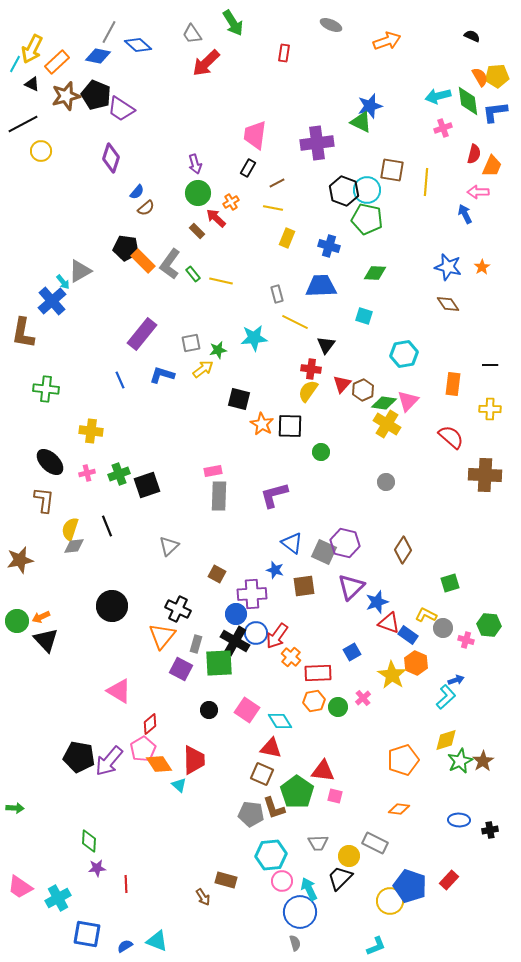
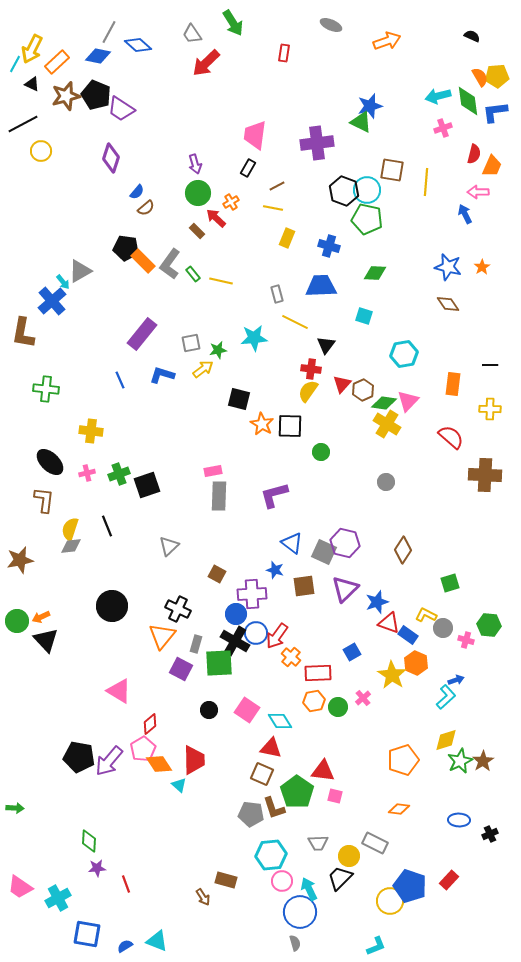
brown line at (277, 183): moved 3 px down
gray diamond at (74, 546): moved 3 px left
purple triangle at (351, 587): moved 6 px left, 2 px down
black cross at (490, 830): moved 4 px down; rotated 14 degrees counterclockwise
red line at (126, 884): rotated 18 degrees counterclockwise
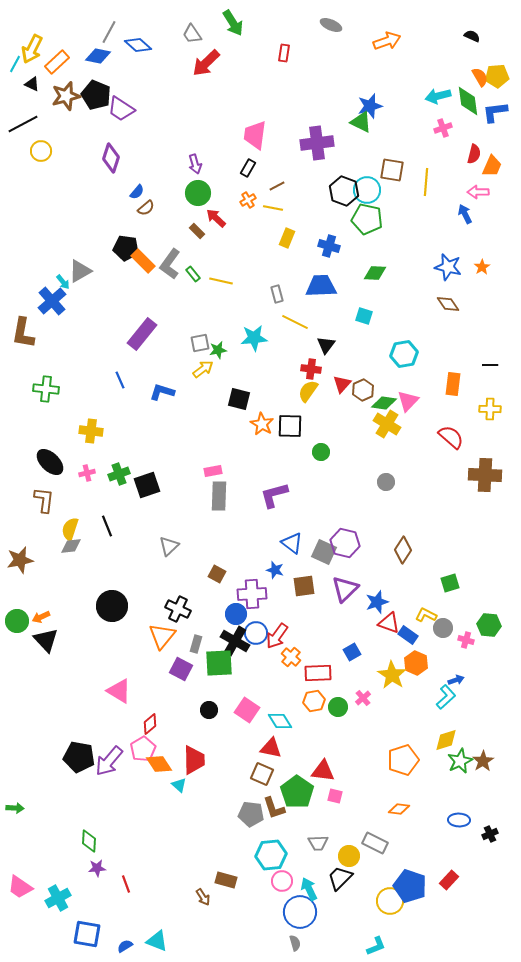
orange cross at (231, 202): moved 17 px right, 2 px up
gray square at (191, 343): moved 9 px right
blue L-shape at (162, 375): moved 17 px down
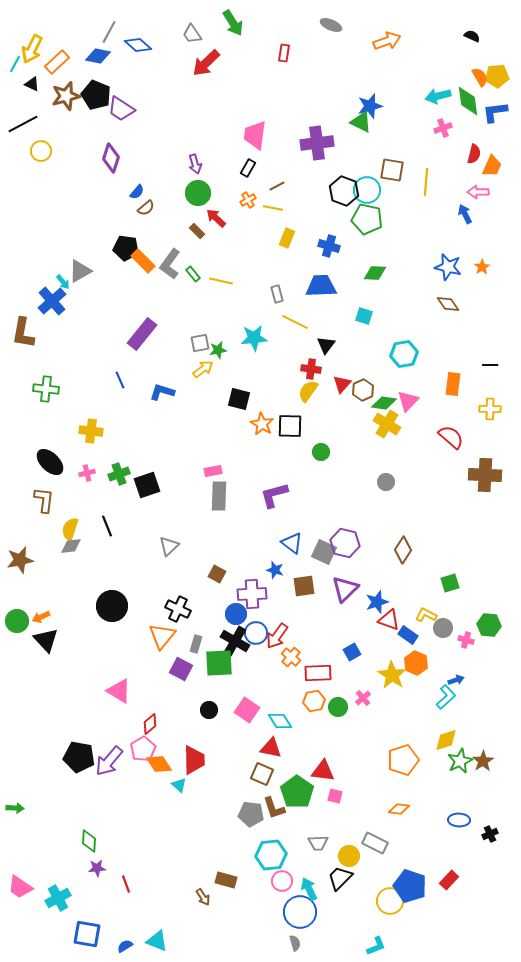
red triangle at (389, 623): moved 3 px up
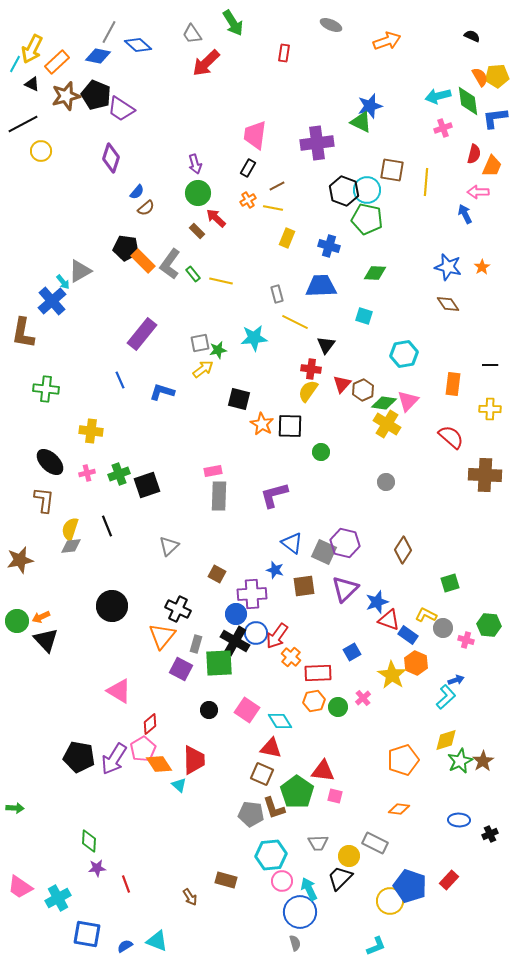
blue L-shape at (495, 112): moved 6 px down
purple arrow at (109, 761): moved 5 px right, 2 px up; rotated 8 degrees counterclockwise
brown arrow at (203, 897): moved 13 px left
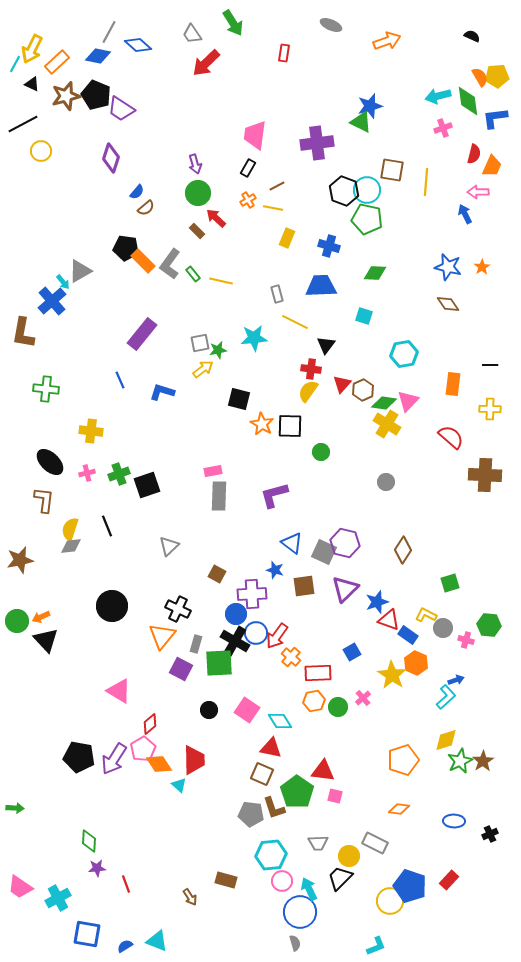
blue ellipse at (459, 820): moved 5 px left, 1 px down
